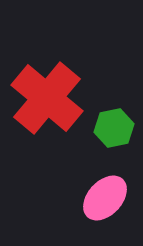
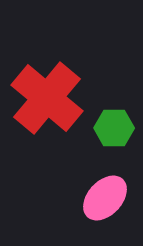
green hexagon: rotated 12 degrees clockwise
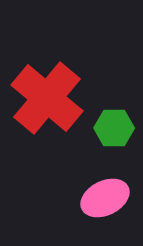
pink ellipse: rotated 21 degrees clockwise
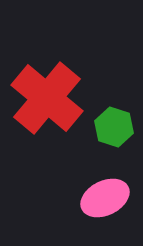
green hexagon: moved 1 px up; rotated 18 degrees clockwise
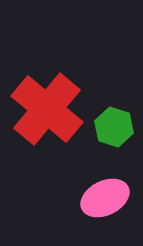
red cross: moved 11 px down
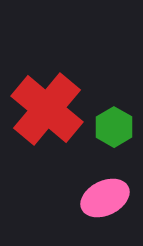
green hexagon: rotated 12 degrees clockwise
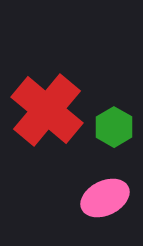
red cross: moved 1 px down
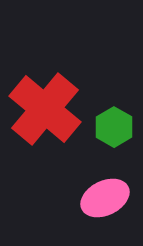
red cross: moved 2 px left, 1 px up
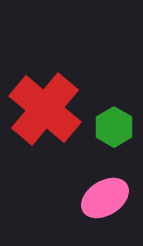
pink ellipse: rotated 6 degrees counterclockwise
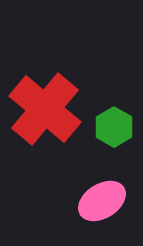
pink ellipse: moved 3 px left, 3 px down
